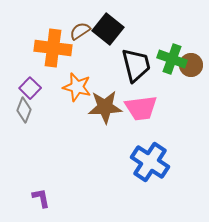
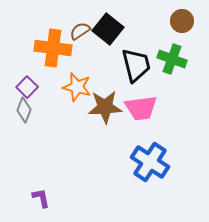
brown circle: moved 9 px left, 44 px up
purple square: moved 3 px left, 1 px up
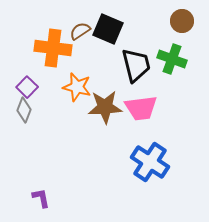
black square: rotated 16 degrees counterclockwise
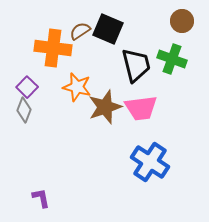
brown star: rotated 16 degrees counterclockwise
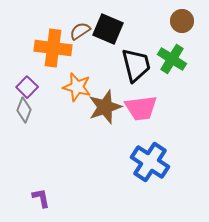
green cross: rotated 12 degrees clockwise
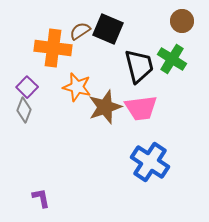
black trapezoid: moved 3 px right, 1 px down
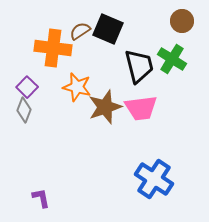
blue cross: moved 4 px right, 17 px down
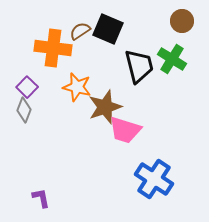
pink trapezoid: moved 16 px left, 22 px down; rotated 24 degrees clockwise
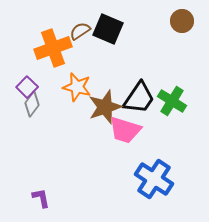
orange cross: rotated 27 degrees counterclockwise
green cross: moved 42 px down
black trapezoid: moved 32 px down; rotated 48 degrees clockwise
gray diamond: moved 8 px right, 6 px up; rotated 15 degrees clockwise
